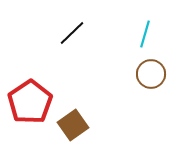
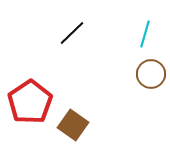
brown square: rotated 20 degrees counterclockwise
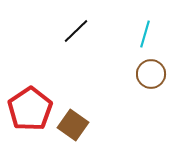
black line: moved 4 px right, 2 px up
red pentagon: moved 7 px down
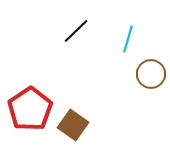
cyan line: moved 17 px left, 5 px down
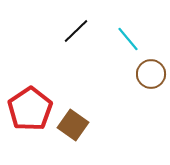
cyan line: rotated 56 degrees counterclockwise
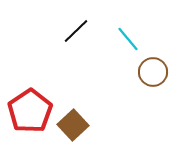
brown circle: moved 2 px right, 2 px up
red pentagon: moved 2 px down
brown square: rotated 12 degrees clockwise
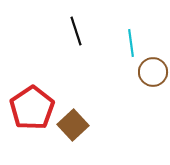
black line: rotated 64 degrees counterclockwise
cyan line: moved 3 px right, 4 px down; rotated 32 degrees clockwise
red pentagon: moved 2 px right, 3 px up
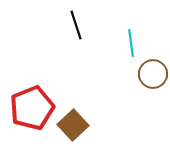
black line: moved 6 px up
brown circle: moved 2 px down
red pentagon: rotated 12 degrees clockwise
